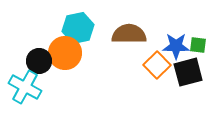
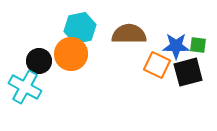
cyan hexagon: moved 2 px right
orange circle: moved 6 px right, 1 px down
orange square: rotated 20 degrees counterclockwise
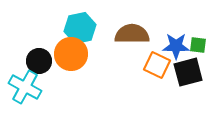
brown semicircle: moved 3 px right
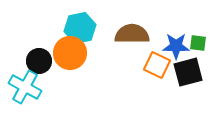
green square: moved 2 px up
orange circle: moved 1 px left, 1 px up
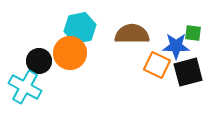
green square: moved 5 px left, 10 px up
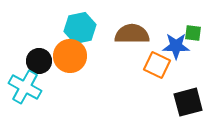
orange circle: moved 3 px down
black square: moved 30 px down
